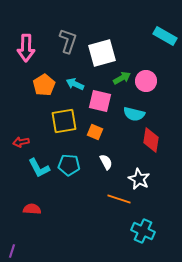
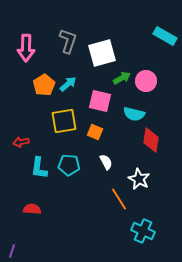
cyan arrow: moved 7 px left; rotated 114 degrees clockwise
cyan L-shape: rotated 35 degrees clockwise
orange line: rotated 40 degrees clockwise
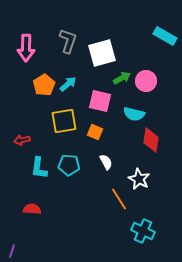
red arrow: moved 1 px right, 2 px up
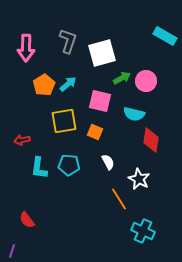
white semicircle: moved 2 px right
red semicircle: moved 5 px left, 11 px down; rotated 132 degrees counterclockwise
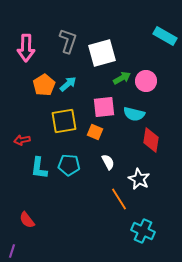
pink square: moved 4 px right, 6 px down; rotated 20 degrees counterclockwise
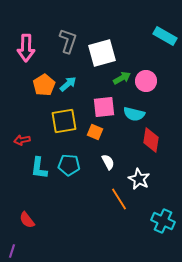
cyan cross: moved 20 px right, 10 px up
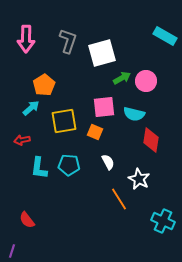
pink arrow: moved 9 px up
cyan arrow: moved 37 px left, 24 px down
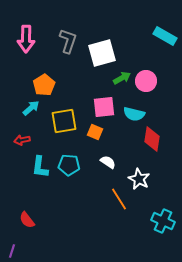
red diamond: moved 1 px right, 1 px up
white semicircle: rotated 28 degrees counterclockwise
cyan L-shape: moved 1 px right, 1 px up
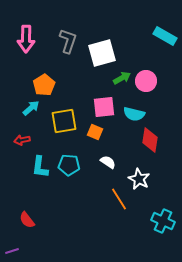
red diamond: moved 2 px left, 1 px down
purple line: rotated 56 degrees clockwise
